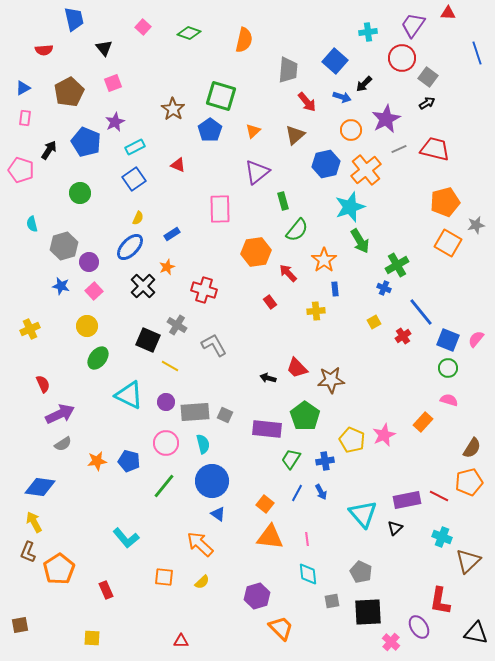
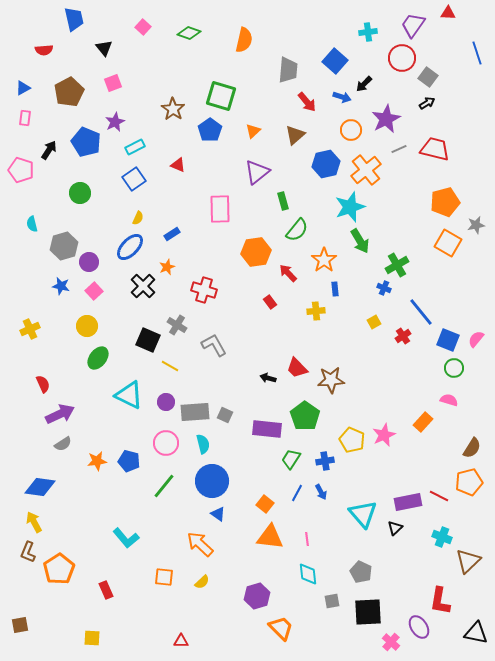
green circle at (448, 368): moved 6 px right
purple rectangle at (407, 500): moved 1 px right, 2 px down
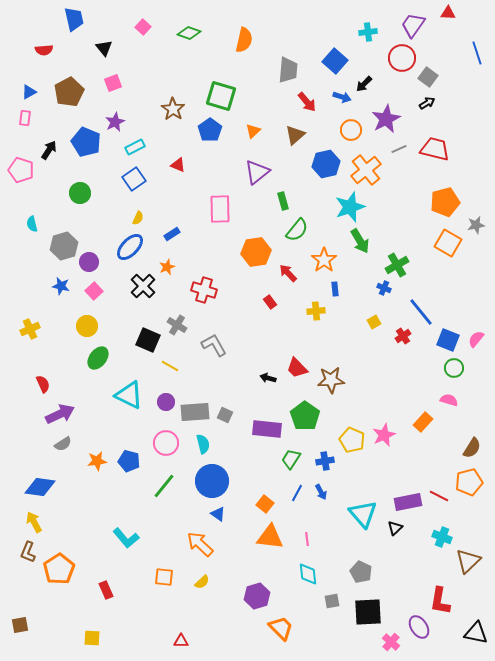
blue triangle at (23, 88): moved 6 px right, 4 px down
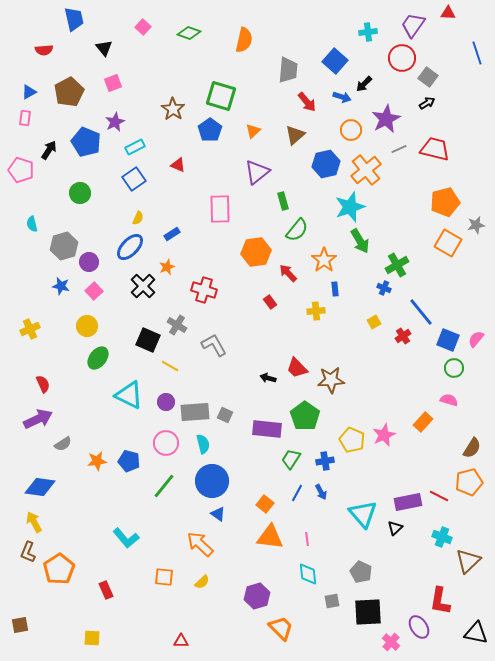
purple arrow at (60, 414): moved 22 px left, 5 px down
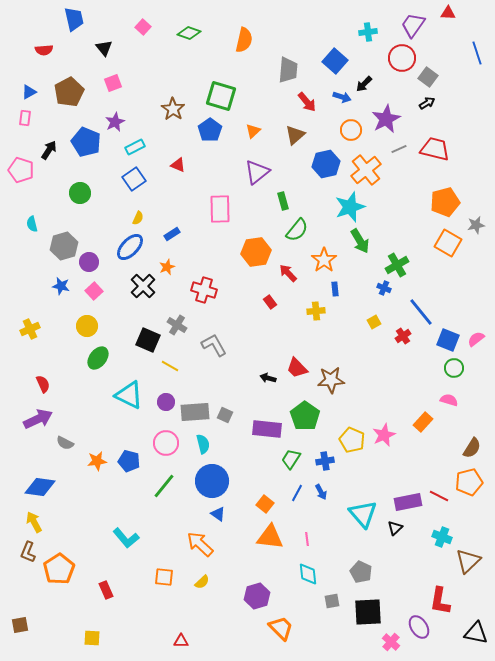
pink semicircle at (476, 339): rotated 12 degrees clockwise
gray semicircle at (63, 444): moved 2 px right, 1 px up; rotated 60 degrees clockwise
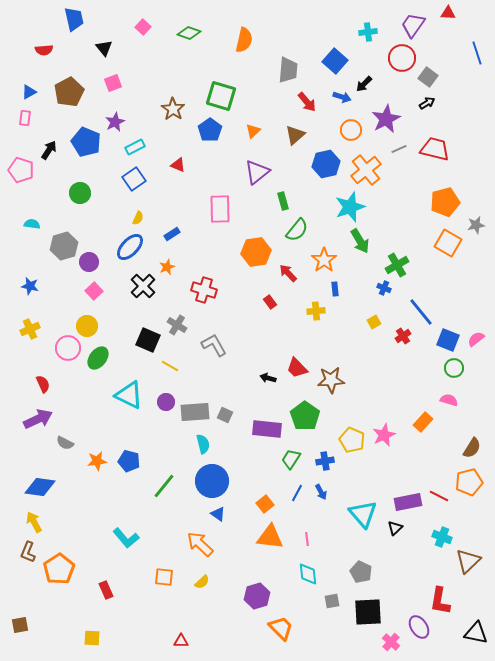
cyan semicircle at (32, 224): rotated 112 degrees clockwise
blue star at (61, 286): moved 31 px left
pink circle at (166, 443): moved 98 px left, 95 px up
orange square at (265, 504): rotated 12 degrees clockwise
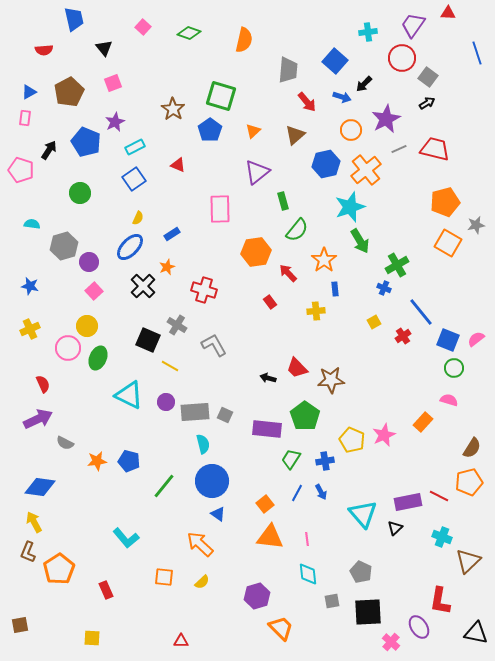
green ellipse at (98, 358): rotated 15 degrees counterclockwise
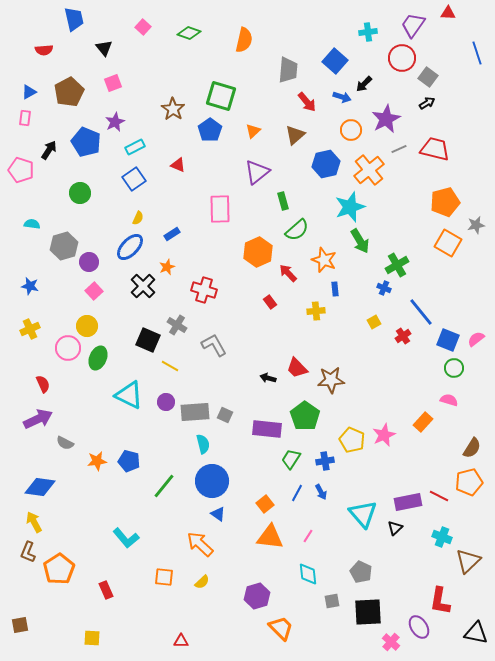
orange cross at (366, 170): moved 3 px right
green semicircle at (297, 230): rotated 10 degrees clockwise
orange hexagon at (256, 252): moved 2 px right; rotated 16 degrees counterclockwise
orange star at (324, 260): rotated 15 degrees counterclockwise
pink line at (307, 539): moved 1 px right, 3 px up; rotated 40 degrees clockwise
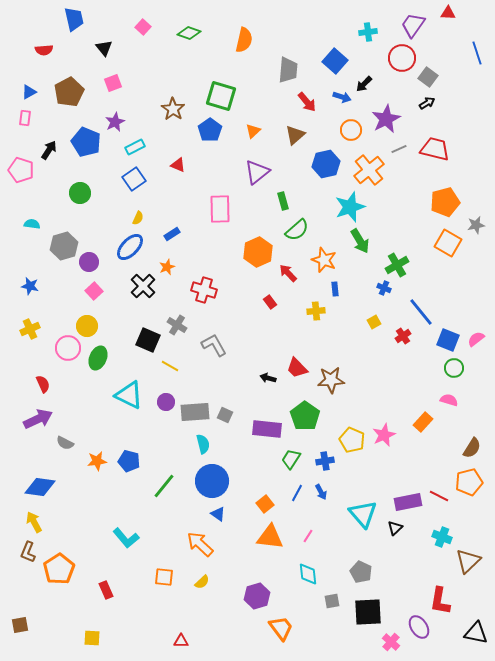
orange trapezoid at (281, 628): rotated 8 degrees clockwise
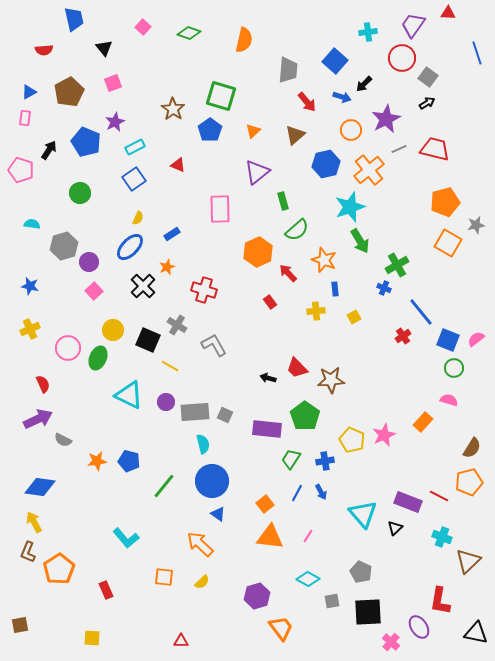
yellow square at (374, 322): moved 20 px left, 5 px up
yellow circle at (87, 326): moved 26 px right, 4 px down
gray semicircle at (65, 443): moved 2 px left, 3 px up
purple rectangle at (408, 502): rotated 32 degrees clockwise
cyan diamond at (308, 574): moved 5 px down; rotated 55 degrees counterclockwise
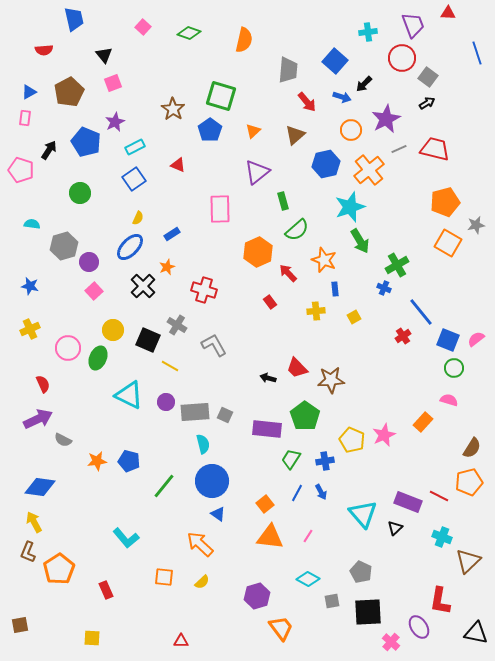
purple trapezoid at (413, 25): rotated 124 degrees clockwise
black triangle at (104, 48): moved 7 px down
